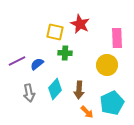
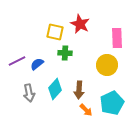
orange arrow: moved 1 px left, 2 px up
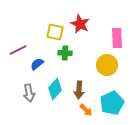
purple line: moved 1 px right, 11 px up
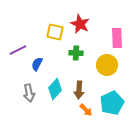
green cross: moved 11 px right
blue semicircle: rotated 24 degrees counterclockwise
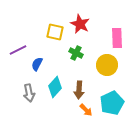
green cross: rotated 24 degrees clockwise
cyan diamond: moved 2 px up
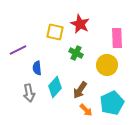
blue semicircle: moved 4 px down; rotated 32 degrees counterclockwise
brown arrow: moved 1 px right; rotated 30 degrees clockwise
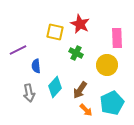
blue semicircle: moved 1 px left, 2 px up
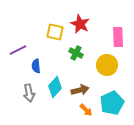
pink rectangle: moved 1 px right, 1 px up
brown arrow: rotated 138 degrees counterclockwise
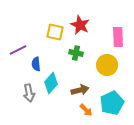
red star: moved 1 px down
green cross: rotated 16 degrees counterclockwise
blue semicircle: moved 2 px up
cyan diamond: moved 4 px left, 4 px up
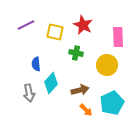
red star: moved 3 px right
purple line: moved 8 px right, 25 px up
